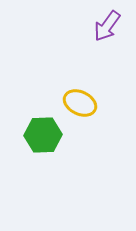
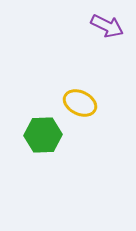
purple arrow: rotated 100 degrees counterclockwise
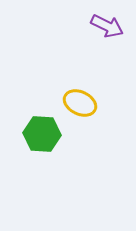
green hexagon: moved 1 px left, 1 px up; rotated 6 degrees clockwise
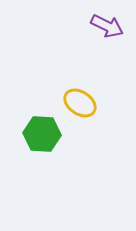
yellow ellipse: rotated 8 degrees clockwise
